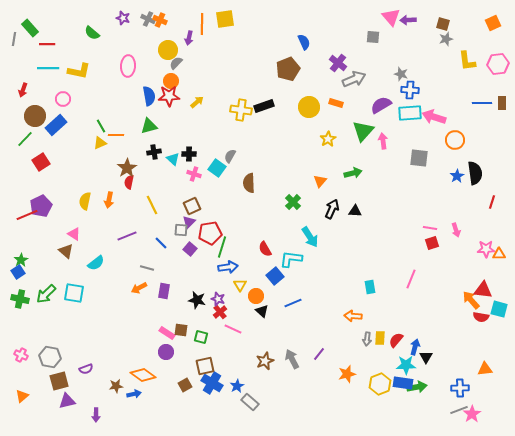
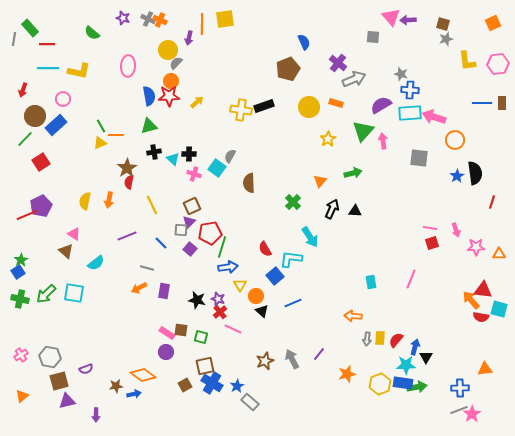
pink star at (486, 249): moved 10 px left, 2 px up
cyan rectangle at (370, 287): moved 1 px right, 5 px up
pink cross at (21, 355): rotated 32 degrees clockwise
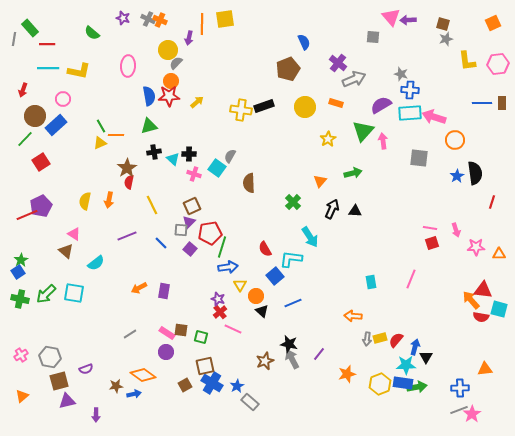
yellow circle at (309, 107): moved 4 px left
gray line at (147, 268): moved 17 px left, 66 px down; rotated 48 degrees counterclockwise
black star at (197, 300): moved 92 px right, 44 px down
yellow rectangle at (380, 338): rotated 72 degrees clockwise
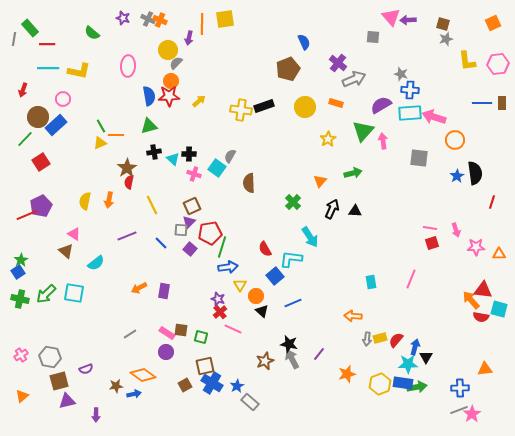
yellow arrow at (197, 102): moved 2 px right, 1 px up
brown circle at (35, 116): moved 3 px right, 1 px down
cyan star at (406, 365): moved 2 px right, 1 px up
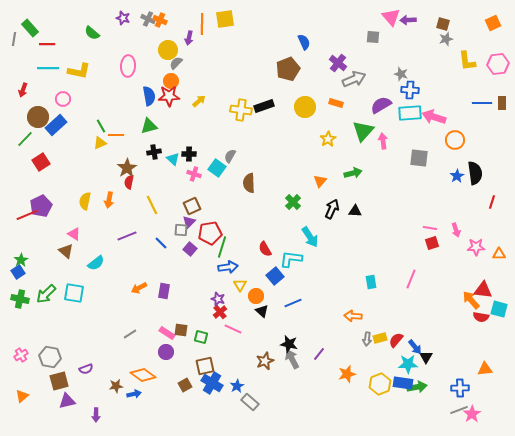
blue arrow at (415, 347): rotated 126 degrees clockwise
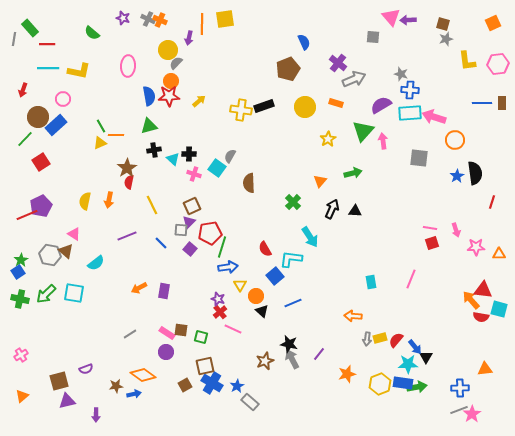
black cross at (154, 152): moved 2 px up
gray hexagon at (50, 357): moved 102 px up
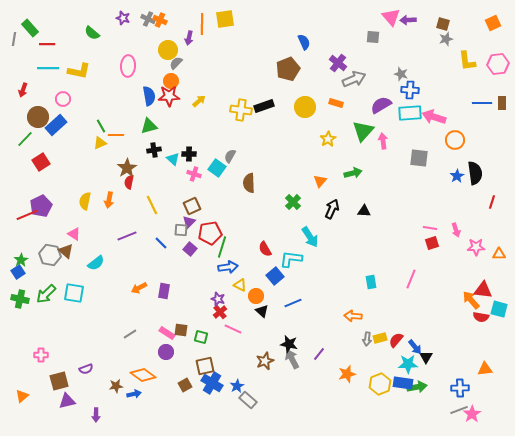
black triangle at (355, 211): moved 9 px right
yellow triangle at (240, 285): rotated 32 degrees counterclockwise
pink cross at (21, 355): moved 20 px right; rotated 32 degrees clockwise
gray rectangle at (250, 402): moved 2 px left, 2 px up
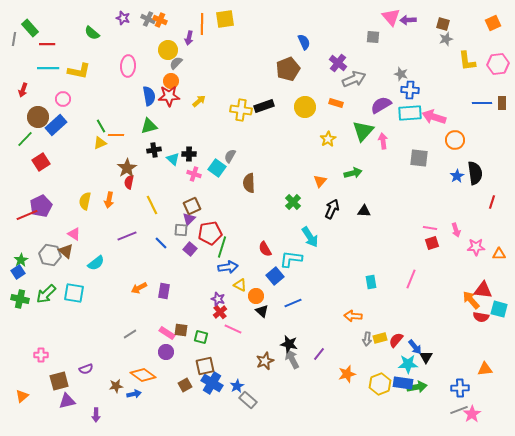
purple triangle at (189, 222): moved 3 px up
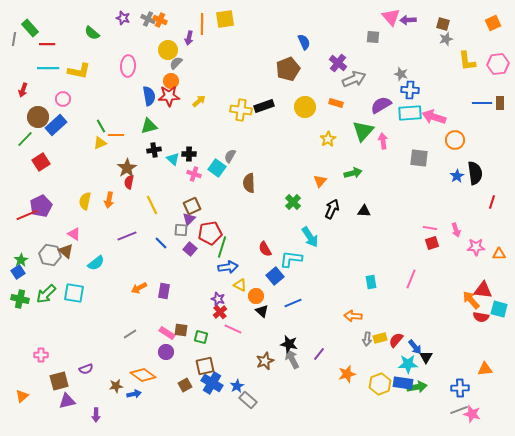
brown rectangle at (502, 103): moved 2 px left
pink star at (472, 414): rotated 24 degrees counterclockwise
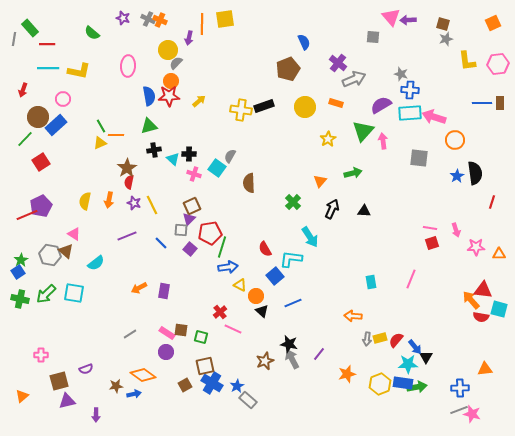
purple star at (218, 299): moved 84 px left, 96 px up
